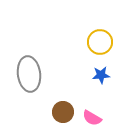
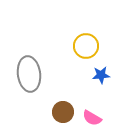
yellow circle: moved 14 px left, 4 px down
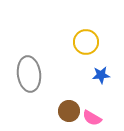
yellow circle: moved 4 px up
brown circle: moved 6 px right, 1 px up
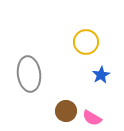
blue star: rotated 24 degrees counterclockwise
brown circle: moved 3 px left
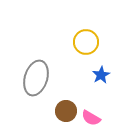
gray ellipse: moved 7 px right, 4 px down; rotated 24 degrees clockwise
pink semicircle: moved 1 px left
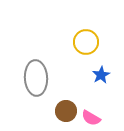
gray ellipse: rotated 20 degrees counterclockwise
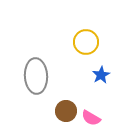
gray ellipse: moved 2 px up
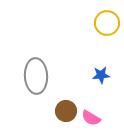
yellow circle: moved 21 px right, 19 px up
blue star: rotated 24 degrees clockwise
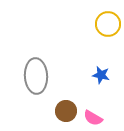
yellow circle: moved 1 px right, 1 px down
blue star: rotated 18 degrees clockwise
pink semicircle: moved 2 px right
